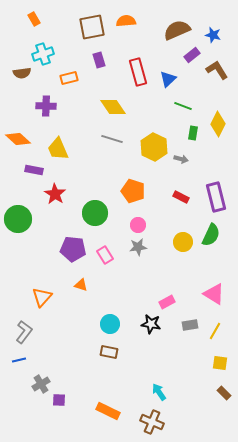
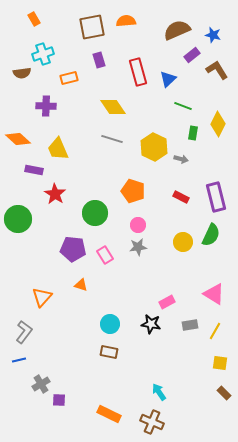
orange rectangle at (108, 411): moved 1 px right, 3 px down
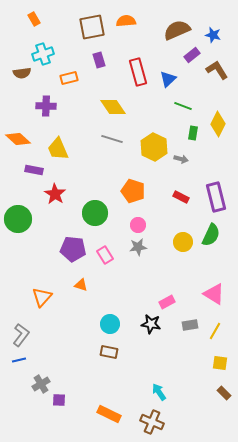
gray L-shape at (24, 332): moved 3 px left, 3 px down
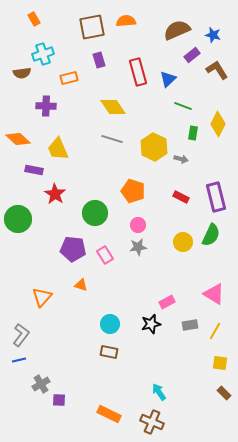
black star at (151, 324): rotated 24 degrees counterclockwise
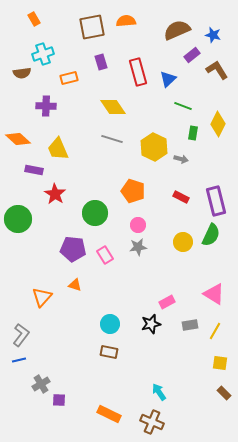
purple rectangle at (99, 60): moved 2 px right, 2 px down
purple rectangle at (216, 197): moved 4 px down
orange triangle at (81, 285): moved 6 px left
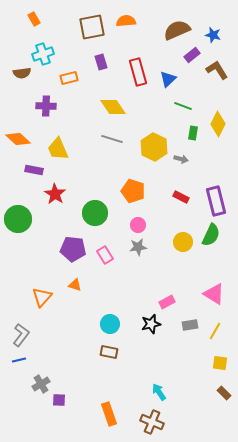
orange rectangle at (109, 414): rotated 45 degrees clockwise
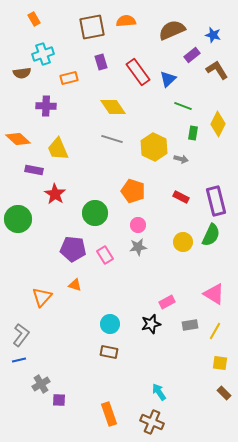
brown semicircle at (177, 30): moved 5 px left
red rectangle at (138, 72): rotated 20 degrees counterclockwise
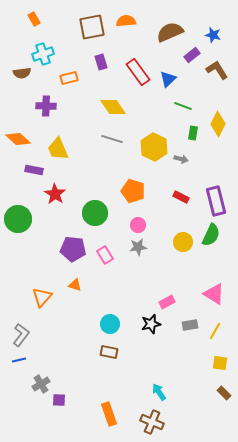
brown semicircle at (172, 30): moved 2 px left, 2 px down
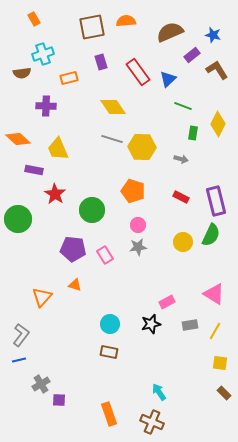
yellow hexagon at (154, 147): moved 12 px left; rotated 24 degrees counterclockwise
green circle at (95, 213): moved 3 px left, 3 px up
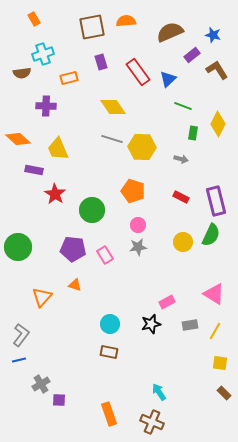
green circle at (18, 219): moved 28 px down
